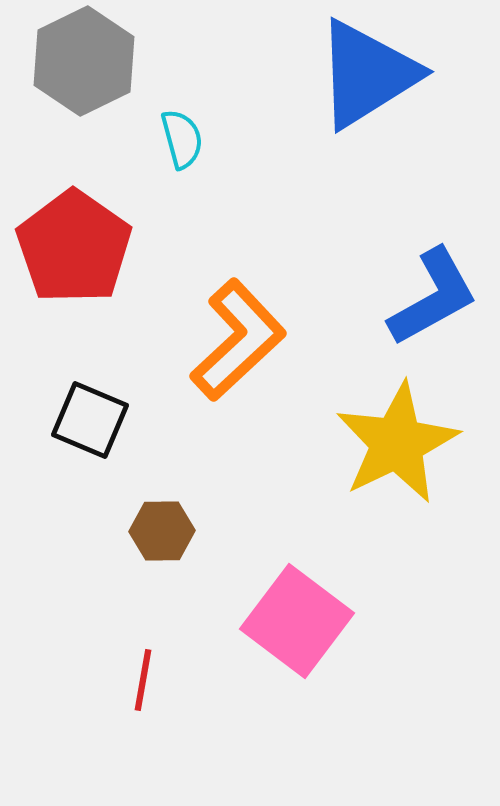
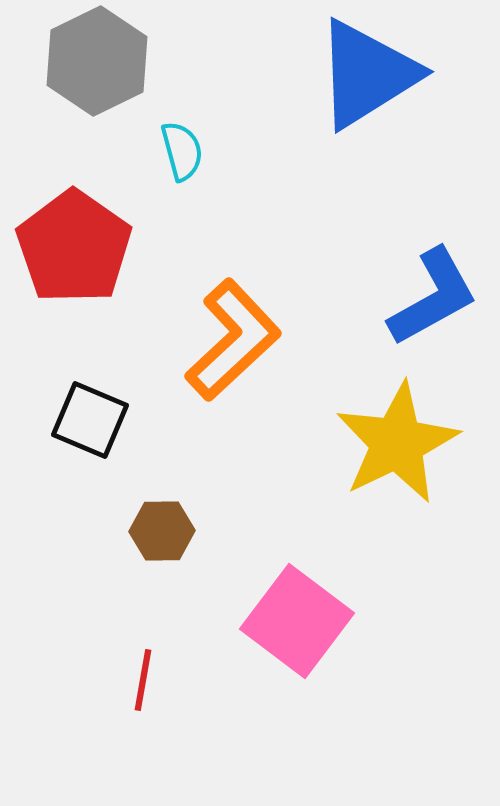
gray hexagon: moved 13 px right
cyan semicircle: moved 12 px down
orange L-shape: moved 5 px left
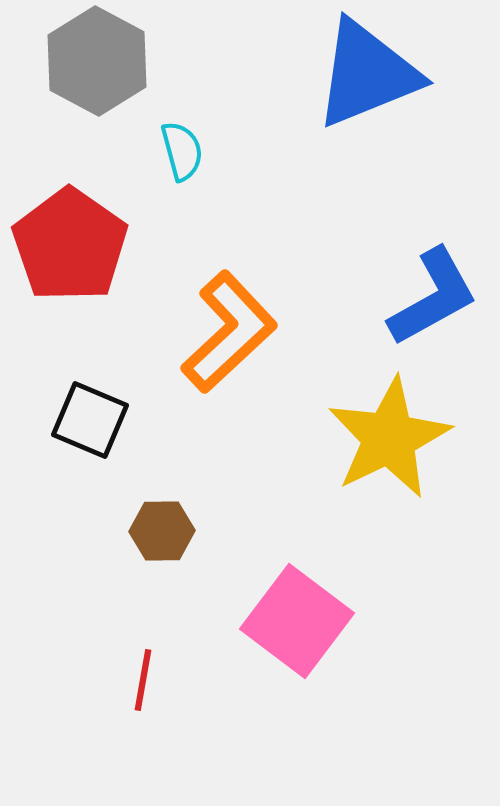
gray hexagon: rotated 6 degrees counterclockwise
blue triangle: rotated 10 degrees clockwise
red pentagon: moved 4 px left, 2 px up
orange L-shape: moved 4 px left, 8 px up
yellow star: moved 8 px left, 5 px up
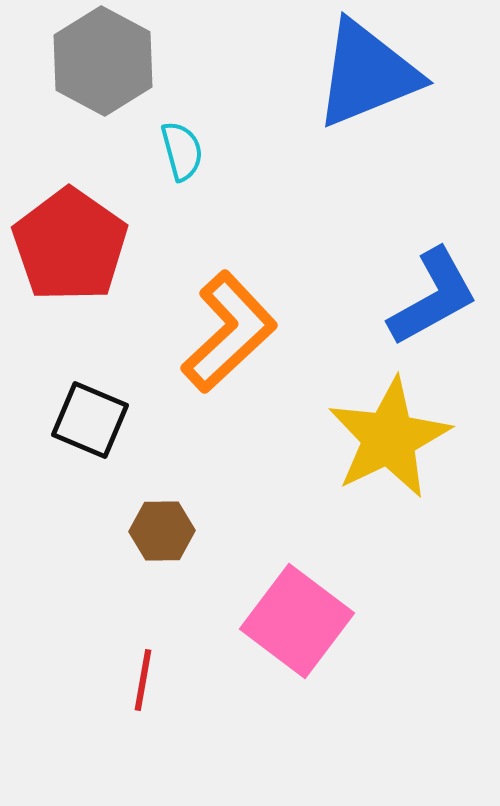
gray hexagon: moved 6 px right
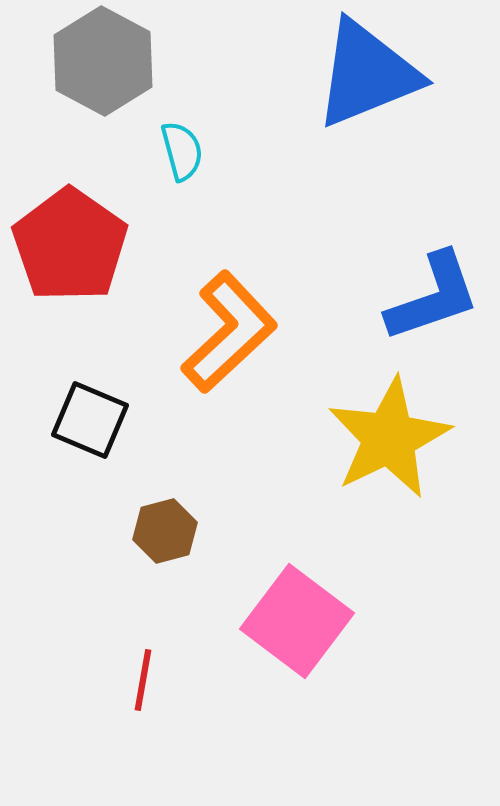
blue L-shape: rotated 10 degrees clockwise
brown hexagon: moved 3 px right; rotated 14 degrees counterclockwise
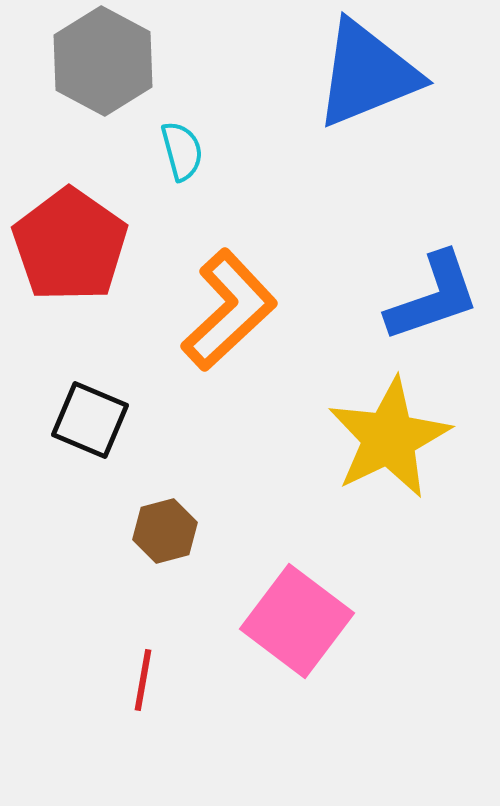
orange L-shape: moved 22 px up
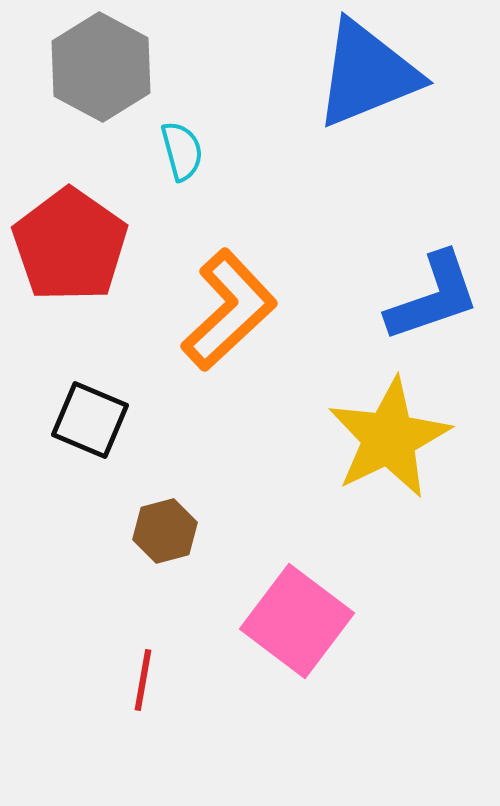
gray hexagon: moved 2 px left, 6 px down
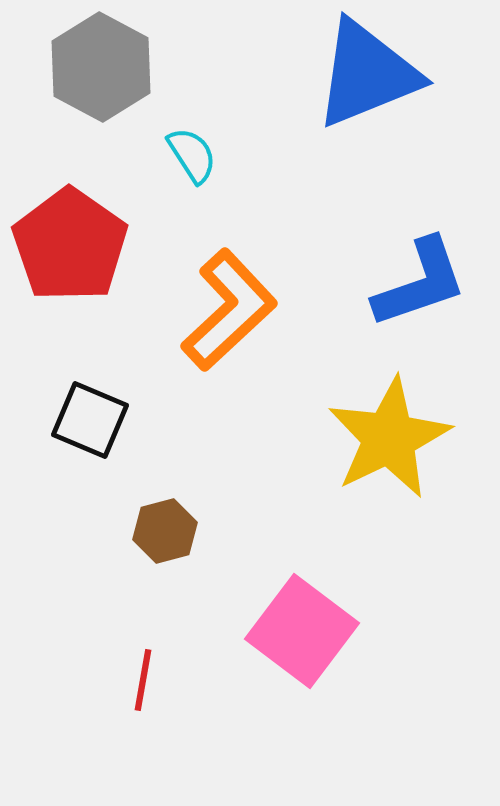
cyan semicircle: moved 10 px right, 4 px down; rotated 18 degrees counterclockwise
blue L-shape: moved 13 px left, 14 px up
pink square: moved 5 px right, 10 px down
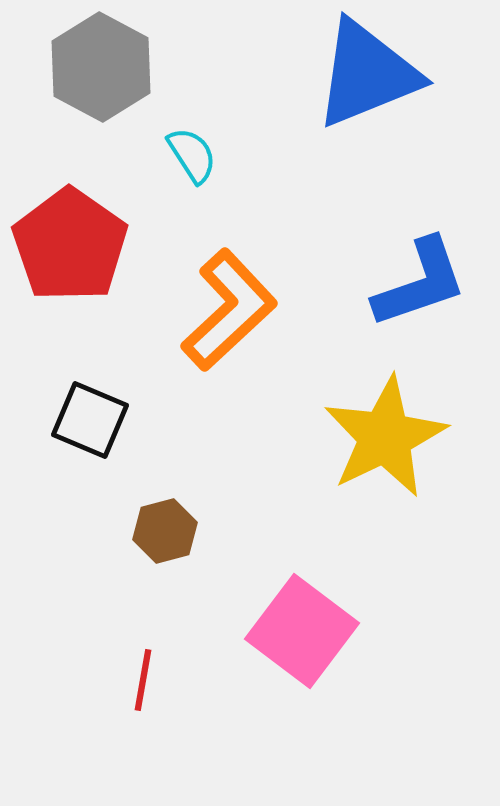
yellow star: moved 4 px left, 1 px up
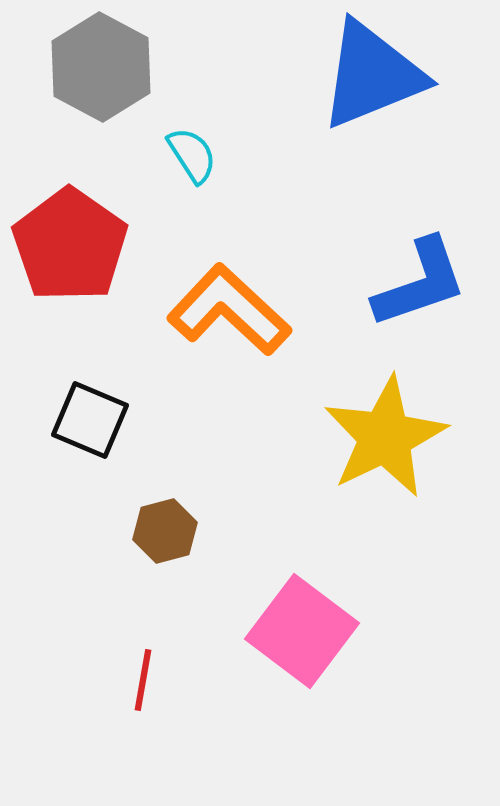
blue triangle: moved 5 px right, 1 px down
orange L-shape: rotated 94 degrees counterclockwise
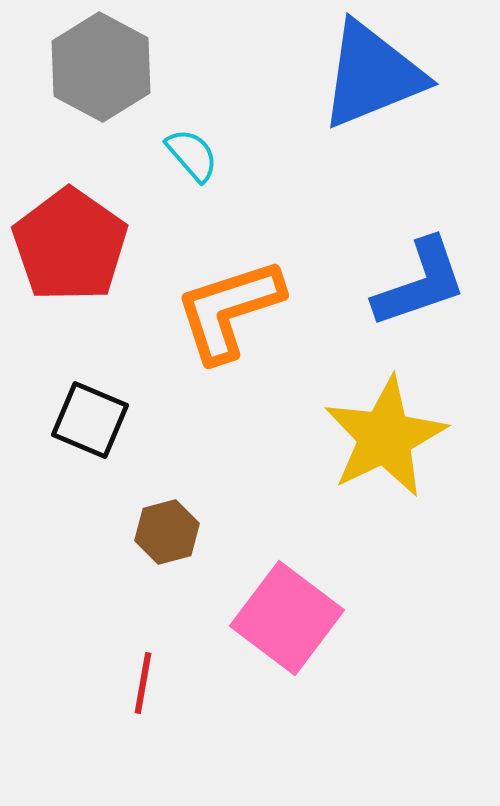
cyan semicircle: rotated 8 degrees counterclockwise
orange L-shape: rotated 61 degrees counterclockwise
brown hexagon: moved 2 px right, 1 px down
pink square: moved 15 px left, 13 px up
red line: moved 3 px down
